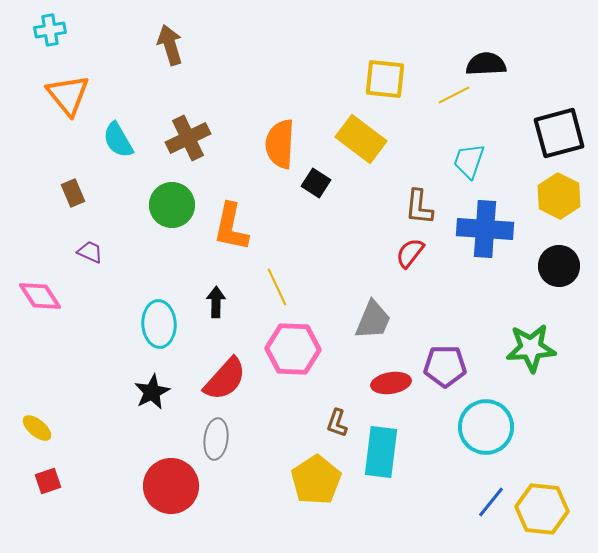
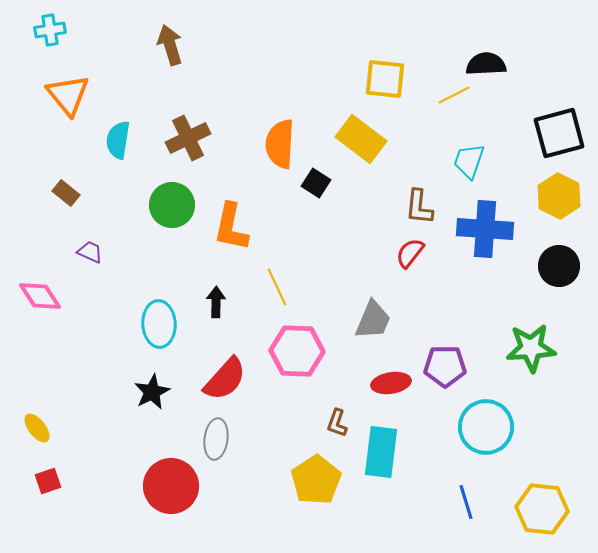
cyan semicircle at (118, 140): rotated 39 degrees clockwise
brown rectangle at (73, 193): moved 7 px left; rotated 28 degrees counterclockwise
pink hexagon at (293, 349): moved 4 px right, 2 px down
yellow ellipse at (37, 428): rotated 12 degrees clockwise
blue line at (491, 502): moved 25 px left; rotated 56 degrees counterclockwise
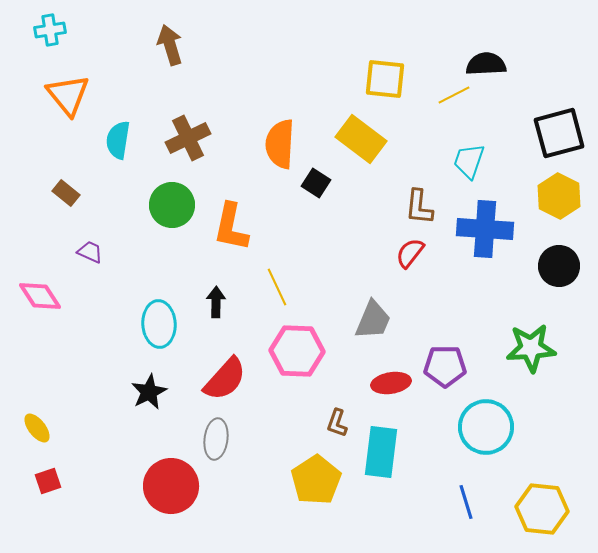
black star at (152, 392): moved 3 px left
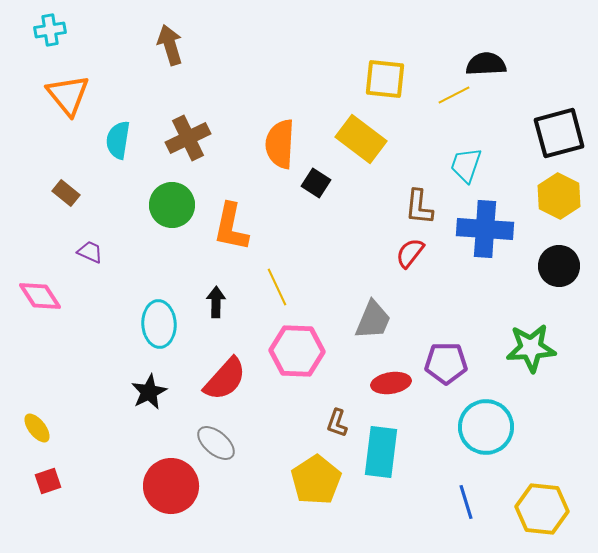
cyan trapezoid at (469, 161): moved 3 px left, 4 px down
purple pentagon at (445, 366): moved 1 px right, 3 px up
gray ellipse at (216, 439): moved 4 px down; rotated 57 degrees counterclockwise
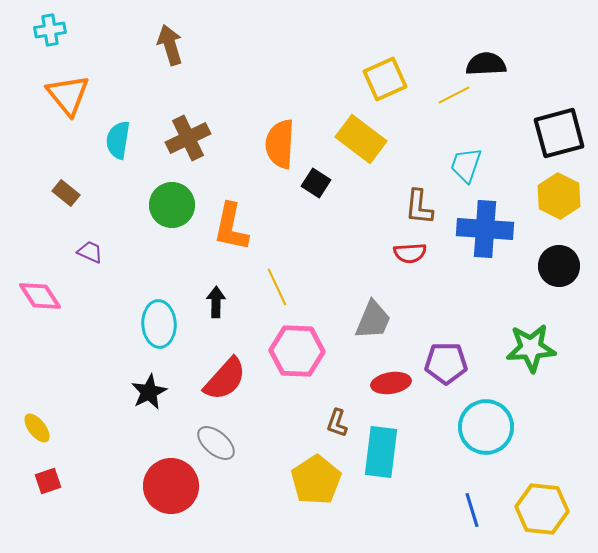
yellow square at (385, 79): rotated 30 degrees counterclockwise
red semicircle at (410, 253): rotated 132 degrees counterclockwise
blue line at (466, 502): moved 6 px right, 8 px down
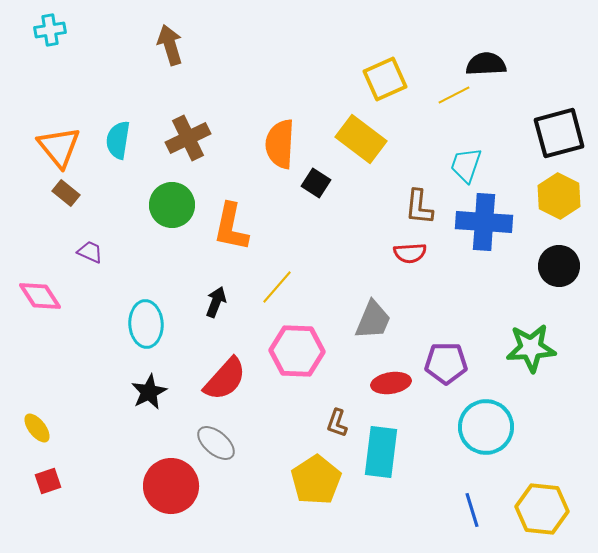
orange triangle at (68, 95): moved 9 px left, 52 px down
blue cross at (485, 229): moved 1 px left, 7 px up
yellow line at (277, 287): rotated 66 degrees clockwise
black arrow at (216, 302): rotated 20 degrees clockwise
cyan ellipse at (159, 324): moved 13 px left
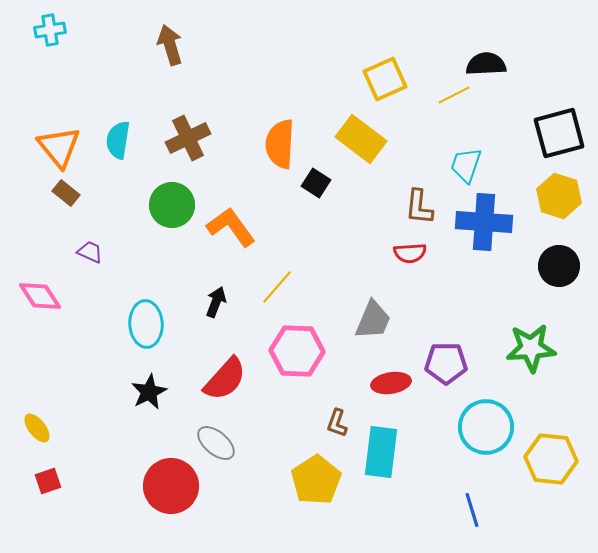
yellow hexagon at (559, 196): rotated 9 degrees counterclockwise
orange L-shape at (231, 227): rotated 132 degrees clockwise
yellow hexagon at (542, 509): moved 9 px right, 50 px up
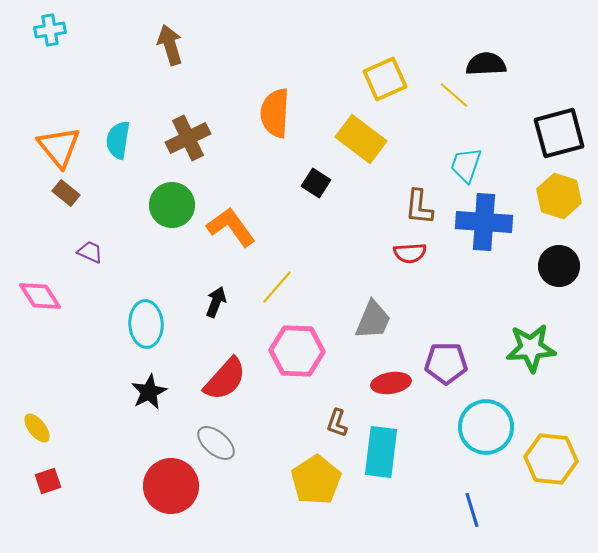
yellow line at (454, 95): rotated 68 degrees clockwise
orange semicircle at (280, 144): moved 5 px left, 31 px up
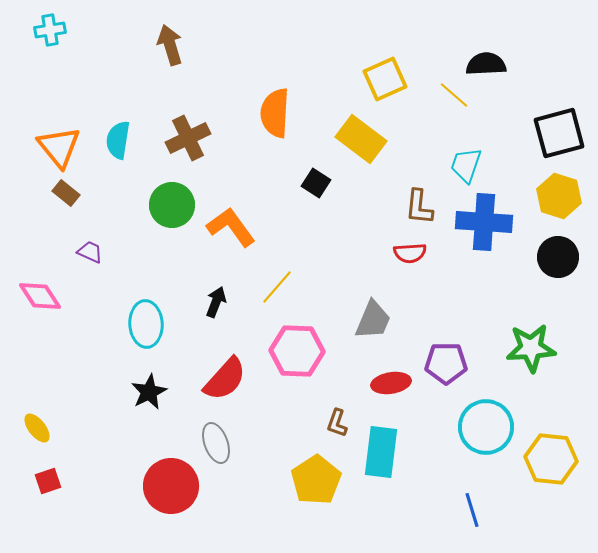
black circle at (559, 266): moved 1 px left, 9 px up
gray ellipse at (216, 443): rotated 30 degrees clockwise
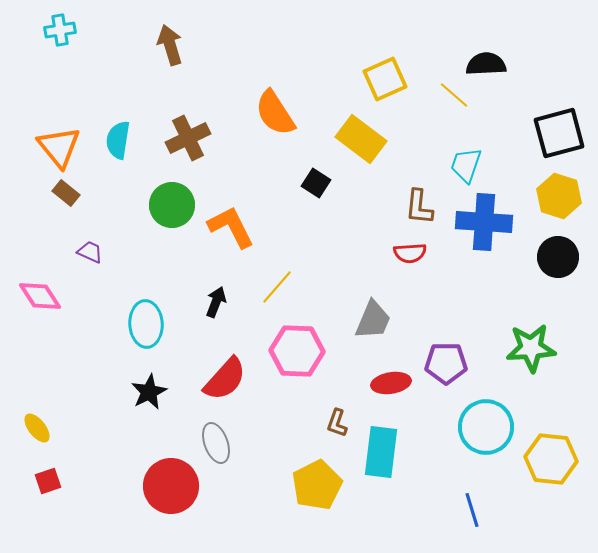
cyan cross at (50, 30): moved 10 px right
orange semicircle at (275, 113): rotated 36 degrees counterclockwise
orange L-shape at (231, 227): rotated 9 degrees clockwise
yellow pentagon at (316, 480): moved 1 px right, 5 px down; rotated 6 degrees clockwise
